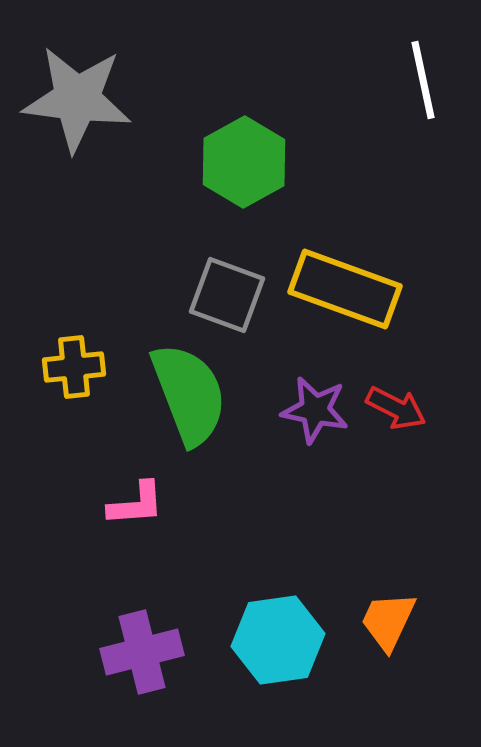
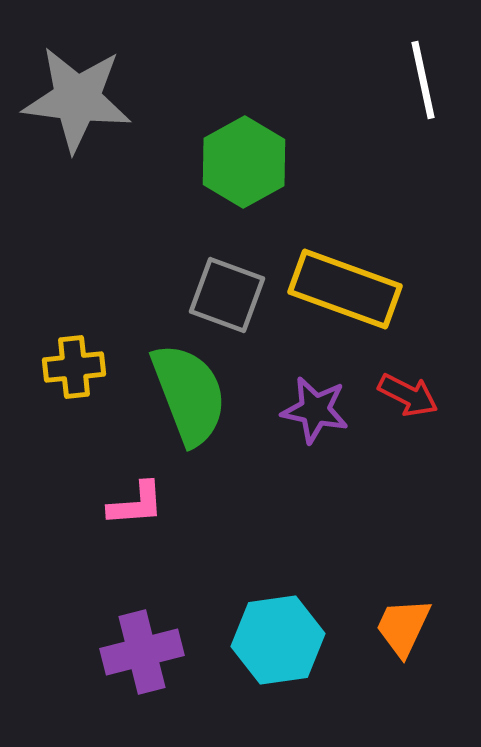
red arrow: moved 12 px right, 13 px up
orange trapezoid: moved 15 px right, 6 px down
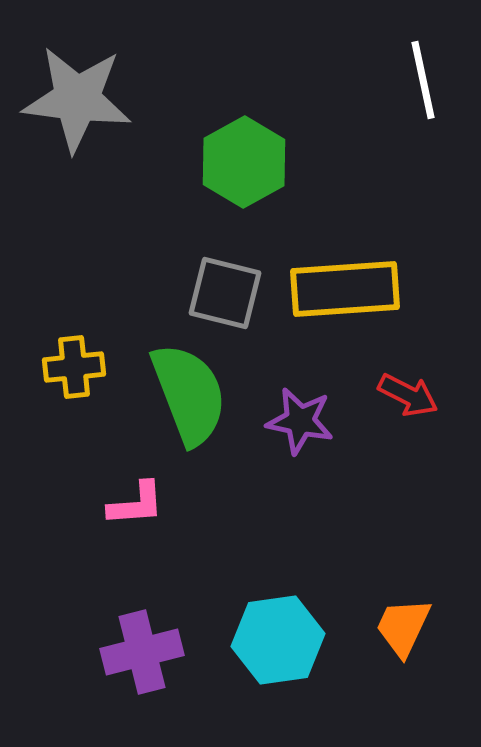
yellow rectangle: rotated 24 degrees counterclockwise
gray square: moved 2 px left, 2 px up; rotated 6 degrees counterclockwise
purple star: moved 15 px left, 11 px down
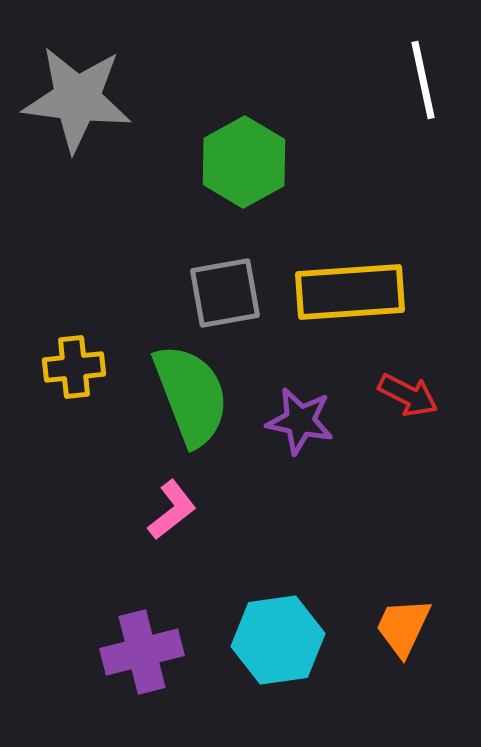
yellow rectangle: moved 5 px right, 3 px down
gray square: rotated 24 degrees counterclockwise
green semicircle: moved 2 px right, 1 px down
pink L-shape: moved 36 px right, 6 px down; rotated 34 degrees counterclockwise
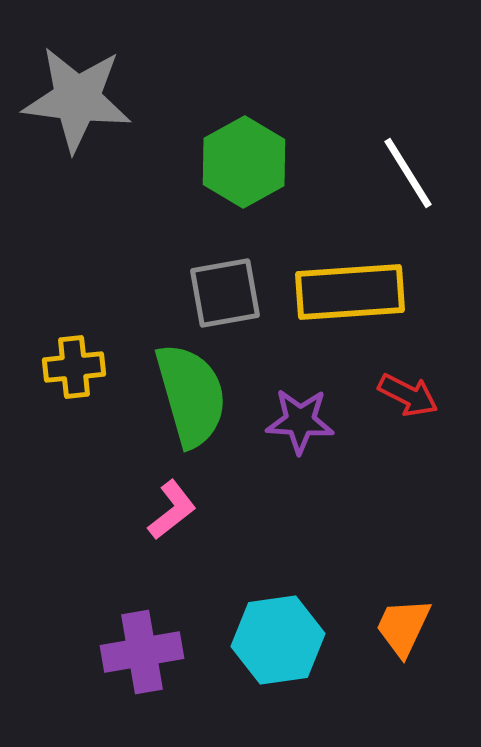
white line: moved 15 px left, 93 px down; rotated 20 degrees counterclockwise
green semicircle: rotated 5 degrees clockwise
purple star: rotated 8 degrees counterclockwise
purple cross: rotated 4 degrees clockwise
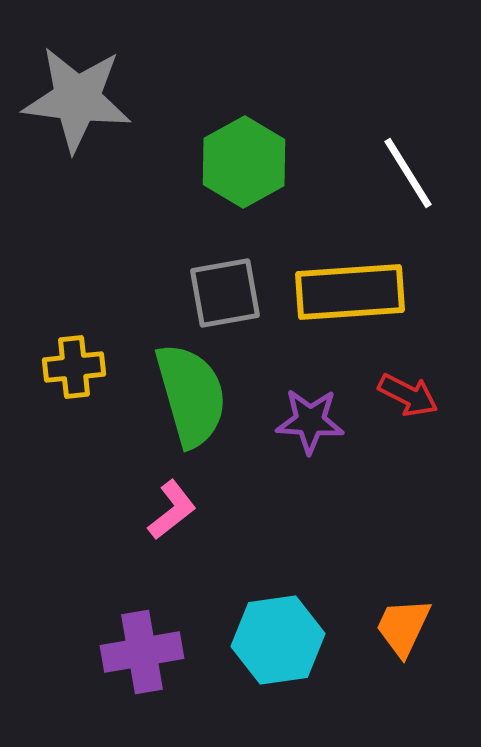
purple star: moved 10 px right
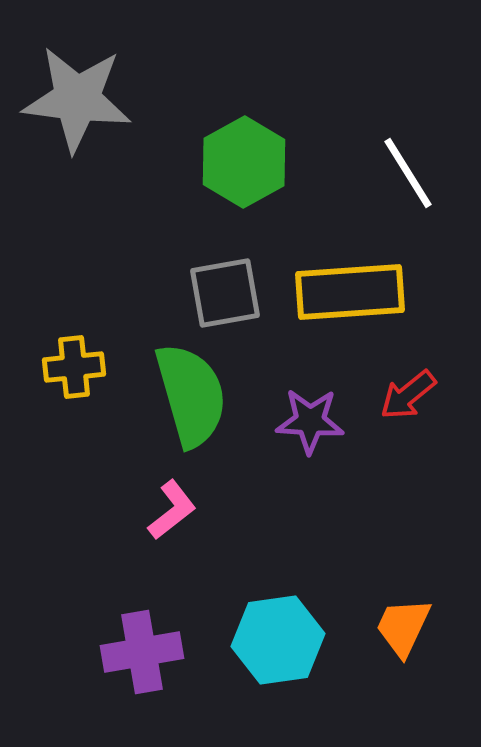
red arrow: rotated 114 degrees clockwise
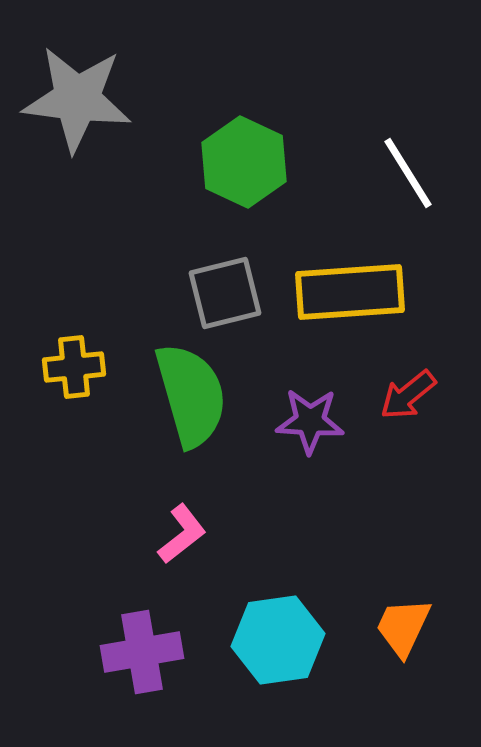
green hexagon: rotated 6 degrees counterclockwise
gray square: rotated 4 degrees counterclockwise
pink L-shape: moved 10 px right, 24 px down
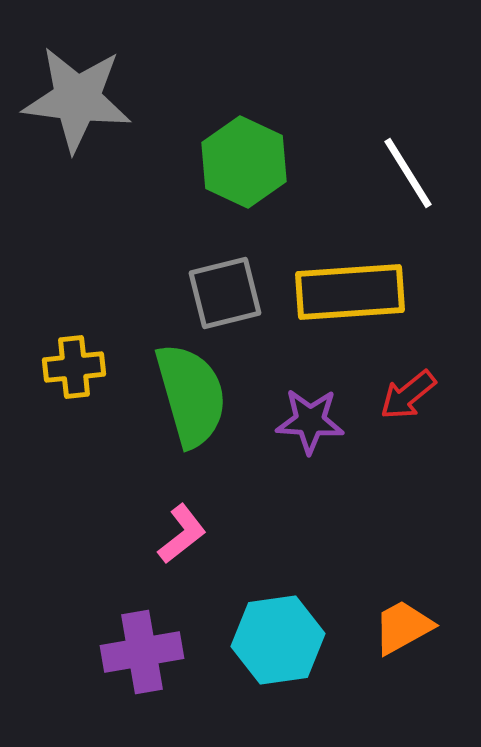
orange trapezoid: rotated 36 degrees clockwise
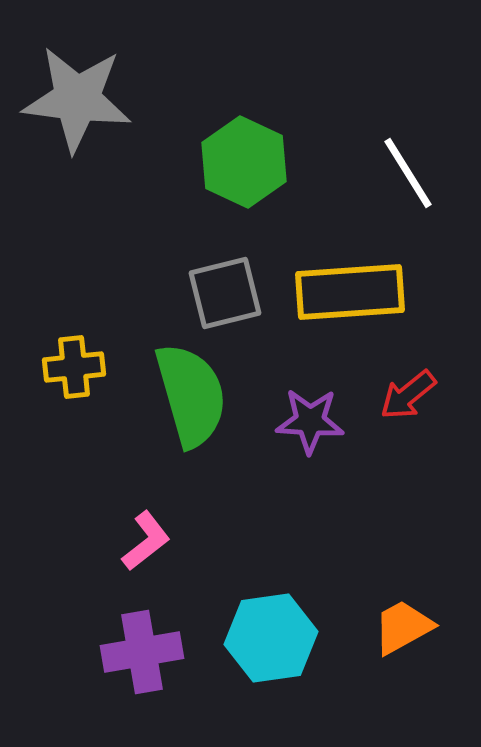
pink L-shape: moved 36 px left, 7 px down
cyan hexagon: moved 7 px left, 2 px up
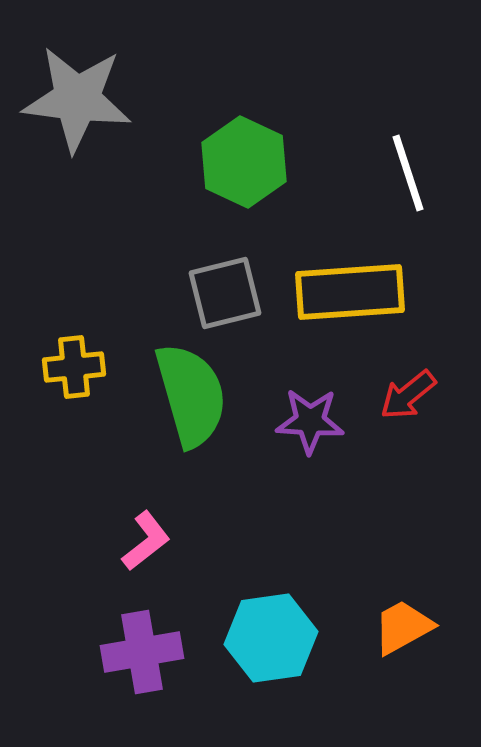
white line: rotated 14 degrees clockwise
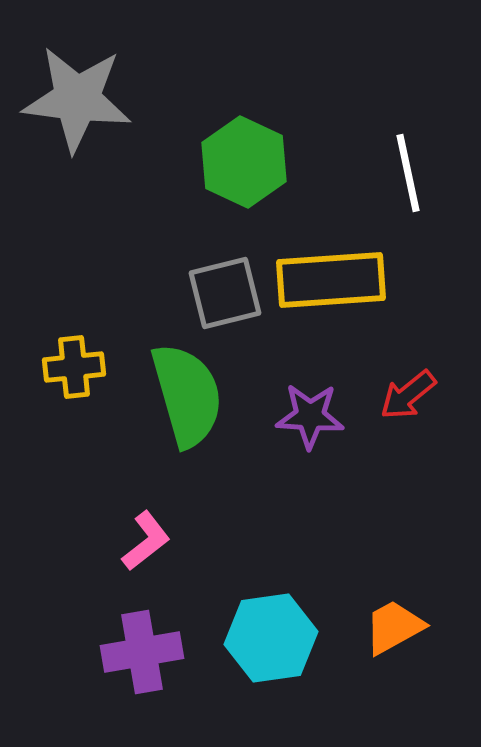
white line: rotated 6 degrees clockwise
yellow rectangle: moved 19 px left, 12 px up
green semicircle: moved 4 px left
purple star: moved 5 px up
orange trapezoid: moved 9 px left
